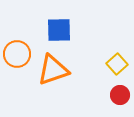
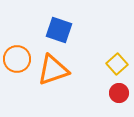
blue square: rotated 20 degrees clockwise
orange circle: moved 5 px down
red circle: moved 1 px left, 2 px up
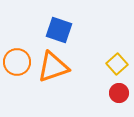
orange circle: moved 3 px down
orange triangle: moved 3 px up
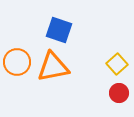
orange triangle: rotated 8 degrees clockwise
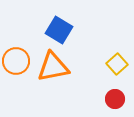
blue square: rotated 12 degrees clockwise
orange circle: moved 1 px left, 1 px up
red circle: moved 4 px left, 6 px down
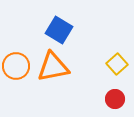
orange circle: moved 5 px down
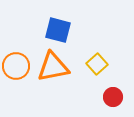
blue square: moved 1 px left; rotated 16 degrees counterclockwise
yellow square: moved 20 px left
red circle: moved 2 px left, 2 px up
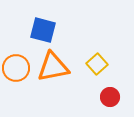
blue square: moved 15 px left
orange circle: moved 2 px down
red circle: moved 3 px left
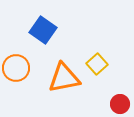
blue square: rotated 20 degrees clockwise
orange triangle: moved 11 px right, 11 px down
red circle: moved 10 px right, 7 px down
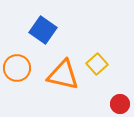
orange circle: moved 1 px right
orange triangle: moved 1 px left, 3 px up; rotated 24 degrees clockwise
